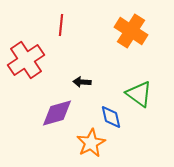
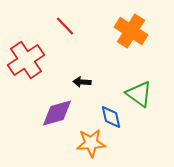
red line: moved 4 px right, 1 px down; rotated 50 degrees counterclockwise
orange star: rotated 24 degrees clockwise
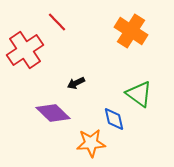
red line: moved 8 px left, 4 px up
red cross: moved 1 px left, 10 px up
black arrow: moved 6 px left, 1 px down; rotated 30 degrees counterclockwise
purple diamond: moved 4 px left; rotated 60 degrees clockwise
blue diamond: moved 3 px right, 2 px down
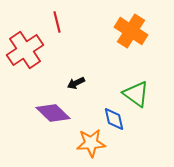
red line: rotated 30 degrees clockwise
green triangle: moved 3 px left
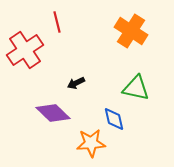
green triangle: moved 6 px up; rotated 24 degrees counterclockwise
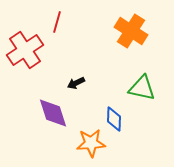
red line: rotated 30 degrees clockwise
green triangle: moved 6 px right
purple diamond: rotated 28 degrees clockwise
blue diamond: rotated 15 degrees clockwise
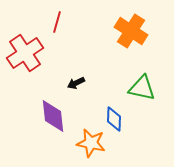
red cross: moved 3 px down
purple diamond: moved 3 px down; rotated 12 degrees clockwise
orange star: rotated 16 degrees clockwise
